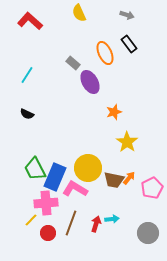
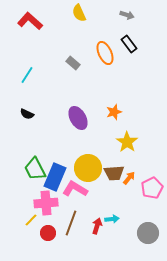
purple ellipse: moved 12 px left, 36 px down
brown trapezoid: moved 7 px up; rotated 15 degrees counterclockwise
red arrow: moved 1 px right, 2 px down
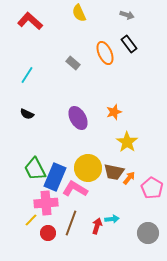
brown trapezoid: moved 1 px up; rotated 15 degrees clockwise
pink pentagon: rotated 15 degrees counterclockwise
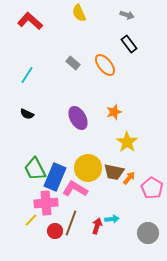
orange ellipse: moved 12 px down; rotated 15 degrees counterclockwise
red circle: moved 7 px right, 2 px up
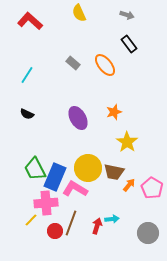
orange arrow: moved 7 px down
